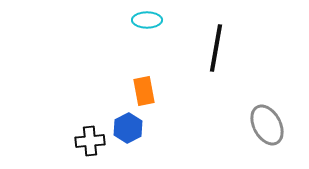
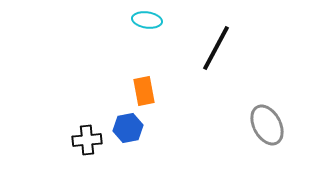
cyan ellipse: rotated 8 degrees clockwise
black line: rotated 18 degrees clockwise
blue hexagon: rotated 16 degrees clockwise
black cross: moved 3 px left, 1 px up
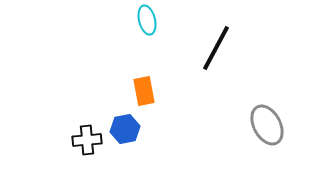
cyan ellipse: rotated 68 degrees clockwise
blue hexagon: moved 3 px left, 1 px down
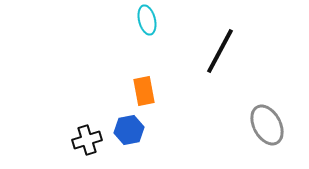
black line: moved 4 px right, 3 px down
blue hexagon: moved 4 px right, 1 px down
black cross: rotated 12 degrees counterclockwise
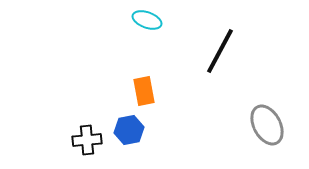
cyan ellipse: rotated 56 degrees counterclockwise
black cross: rotated 12 degrees clockwise
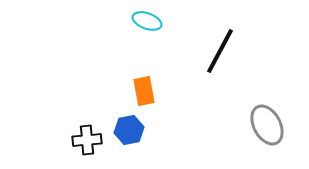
cyan ellipse: moved 1 px down
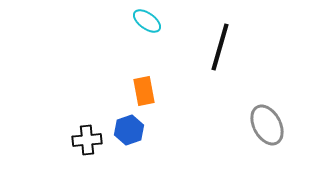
cyan ellipse: rotated 16 degrees clockwise
black line: moved 4 px up; rotated 12 degrees counterclockwise
blue hexagon: rotated 8 degrees counterclockwise
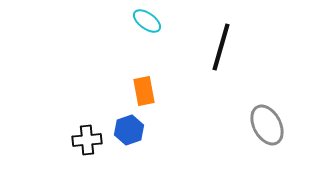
black line: moved 1 px right
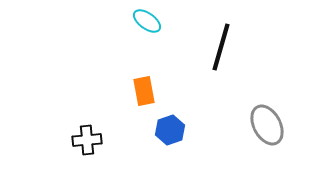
blue hexagon: moved 41 px right
